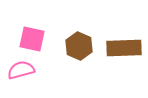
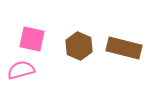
brown rectangle: rotated 16 degrees clockwise
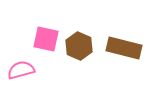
pink square: moved 14 px right
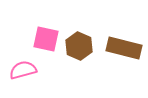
pink semicircle: moved 2 px right
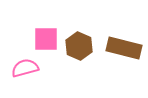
pink square: rotated 12 degrees counterclockwise
pink semicircle: moved 2 px right, 2 px up
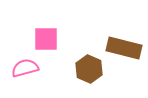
brown hexagon: moved 10 px right, 23 px down
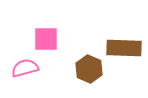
brown rectangle: rotated 12 degrees counterclockwise
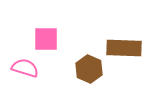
pink semicircle: rotated 32 degrees clockwise
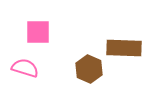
pink square: moved 8 px left, 7 px up
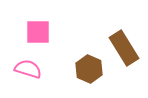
brown rectangle: rotated 56 degrees clockwise
pink semicircle: moved 3 px right, 1 px down
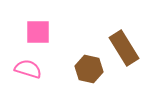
brown hexagon: rotated 12 degrees counterclockwise
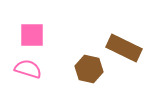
pink square: moved 6 px left, 3 px down
brown rectangle: rotated 32 degrees counterclockwise
